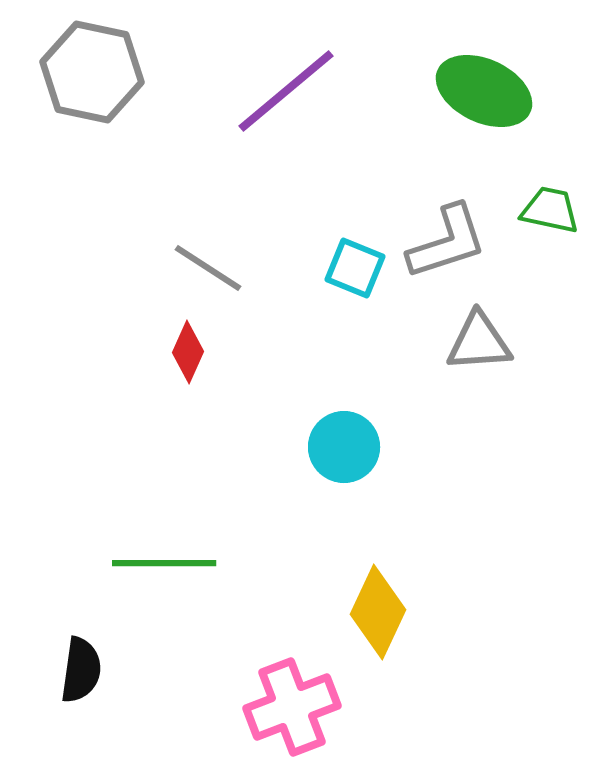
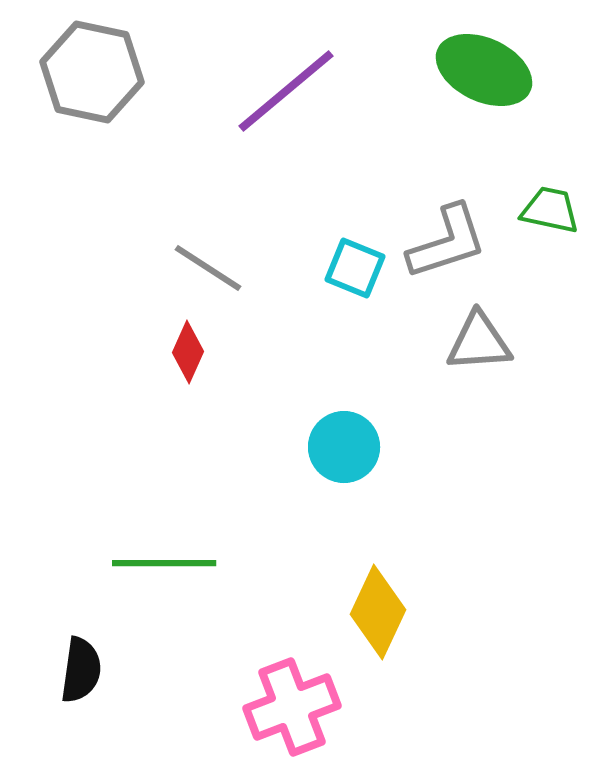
green ellipse: moved 21 px up
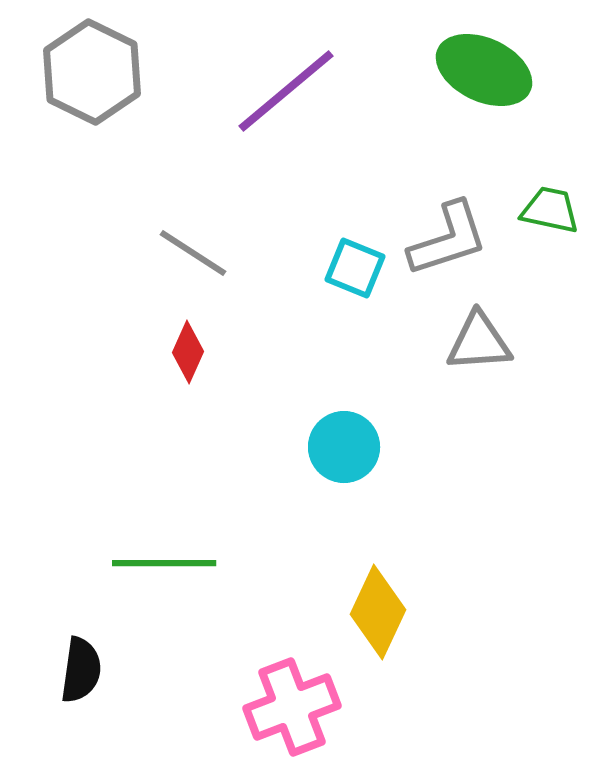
gray hexagon: rotated 14 degrees clockwise
gray L-shape: moved 1 px right, 3 px up
gray line: moved 15 px left, 15 px up
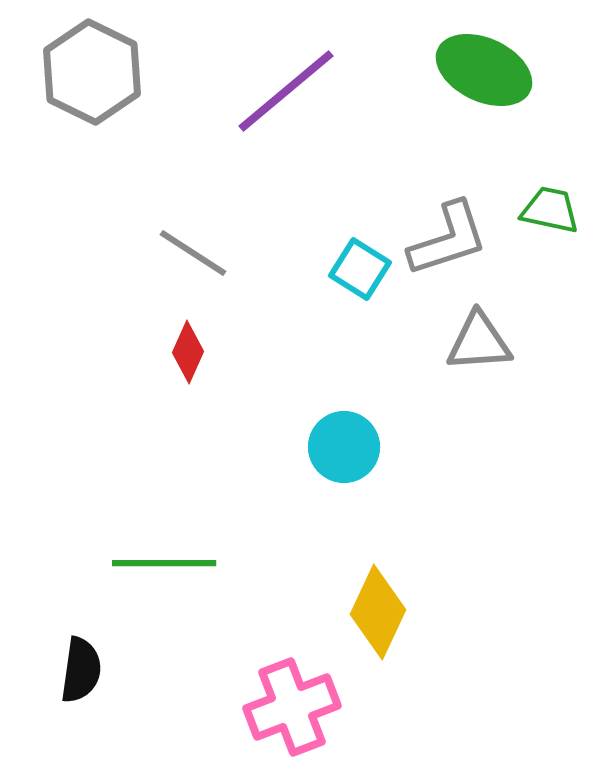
cyan square: moved 5 px right, 1 px down; rotated 10 degrees clockwise
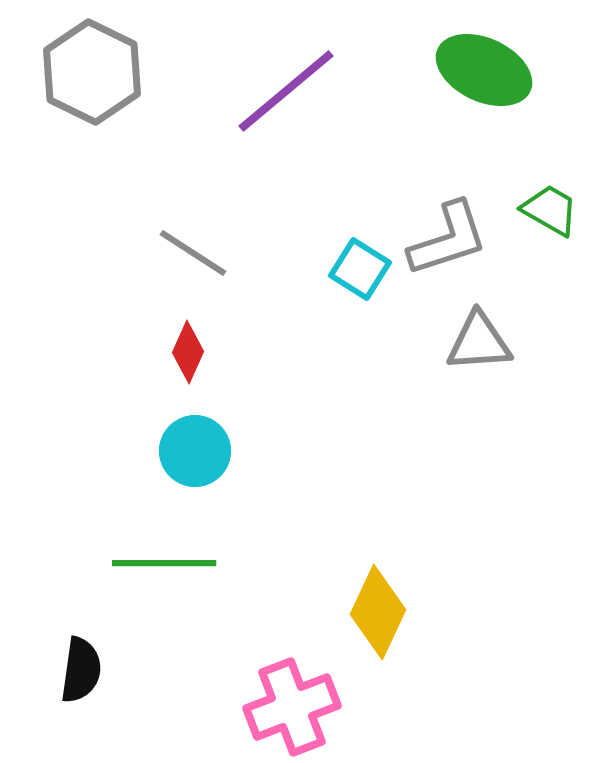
green trapezoid: rotated 18 degrees clockwise
cyan circle: moved 149 px left, 4 px down
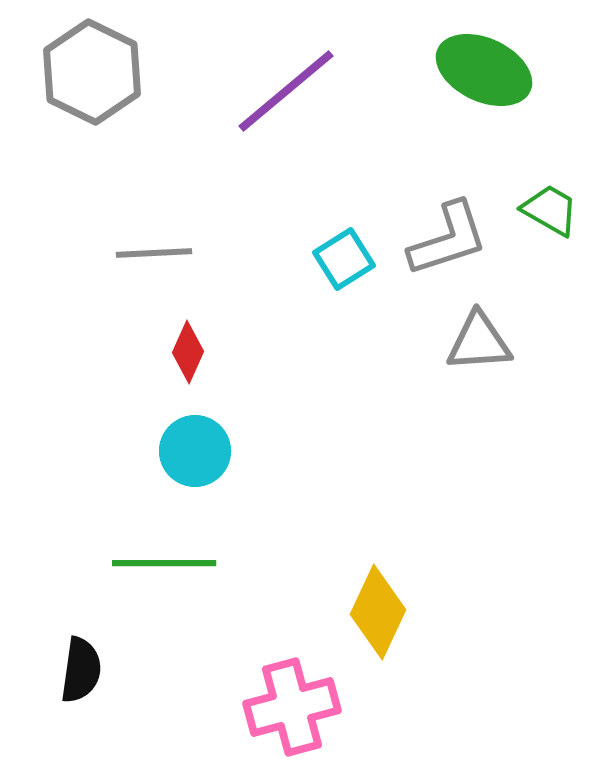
gray line: moved 39 px left; rotated 36 degrees counterclockwise
cyan square: moved 16 px left, 10 px up; rotated 26 degrees clockwise
pink cross: rotated 6 degrees clockwise
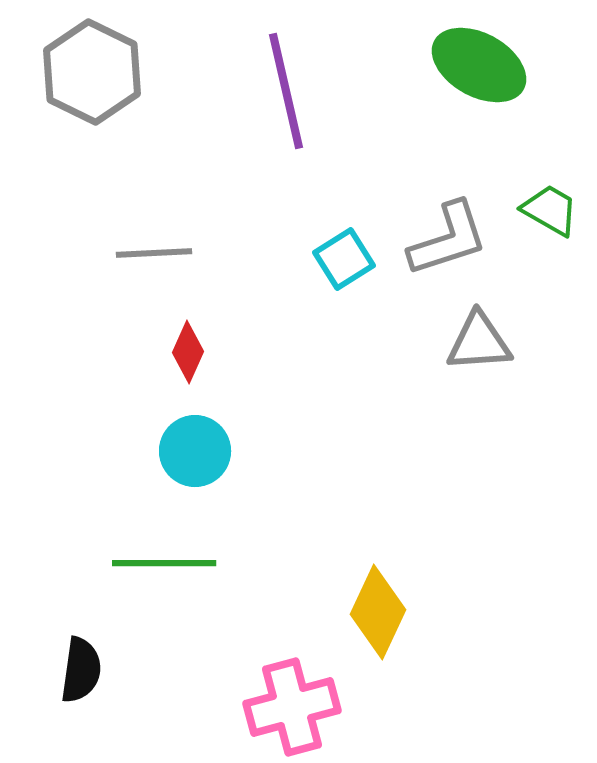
green ellipse: moved 5 px left, 5 px up; rotated 4 degrees clockwise
purple line: rotated 63 degrees counterclockwise
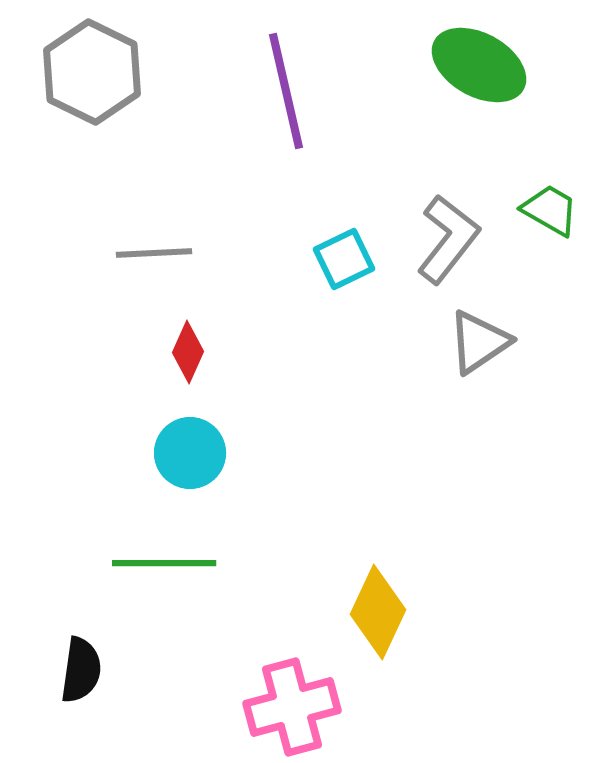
gray L-shape: rotated 34 degrees counterclockwise
cyan square: rotated 6 degrees clockwise
gray triangle: rotated 30 degrees counterclockwise
cyan circle: moved 5 px left, 2 px down
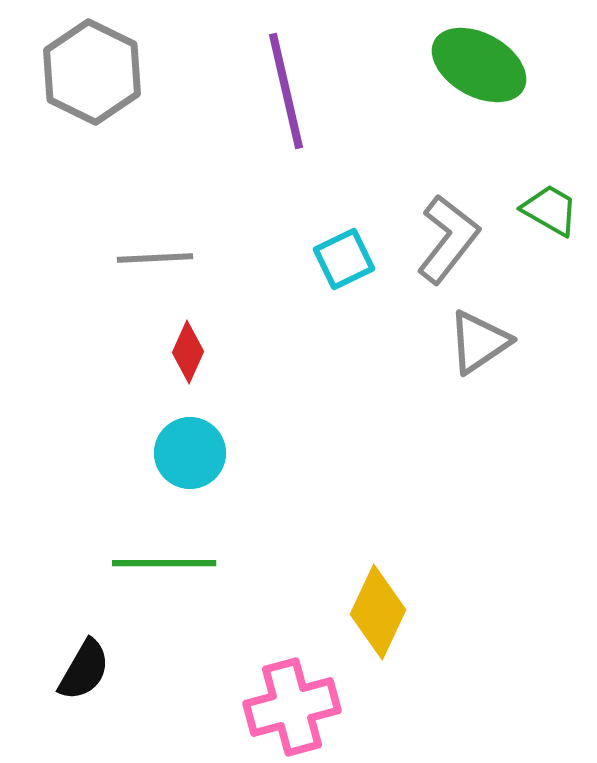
gray line: moved 1 px right, 5 px down
black semicircle: moved 3 px right; rotated 22 degrees clockwise
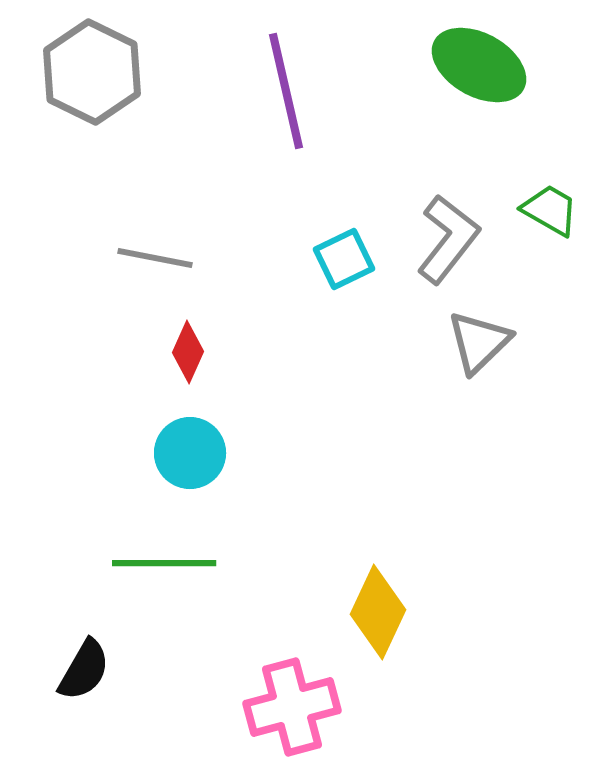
gray line: rotated 14 degrees clockwise
gray triangle: rotated 10 degrees counterclockwise
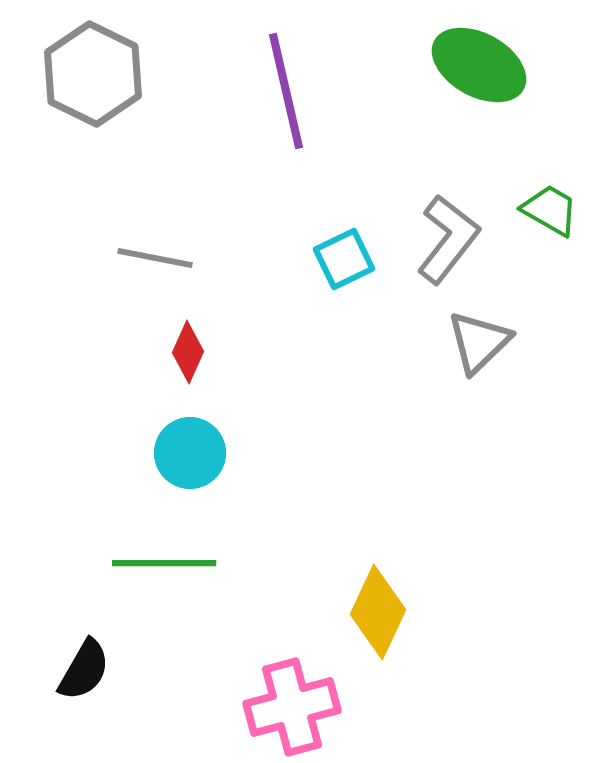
gray hexagon: moved 1 px right, 2 px down
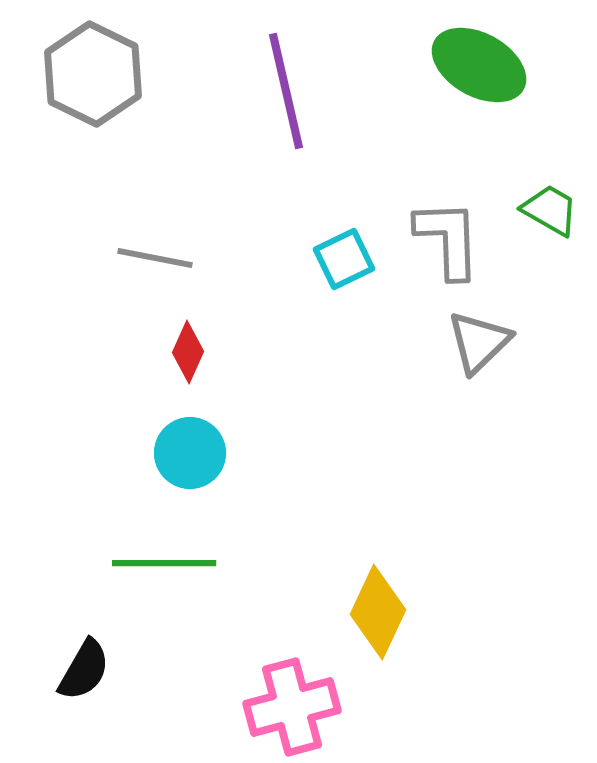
gray L-shape: rotated 40 degrees counterclockwise
